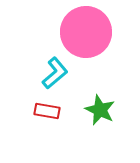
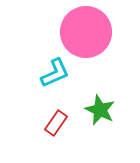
cyan L-shape: rotated 16 degrees clockwise
red rectangle: moved 9 px right, 12 px down; rotated 65 degrees counterclockwise
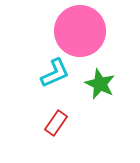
pink circle: moved 6 px left, 1 px up
green star: moved 26 px up
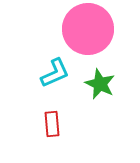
pink circle: moved 8 px right, 2 px up
red rectangle: moved 4 px left, 1 px down; rotated 40 degrees counterclockwise
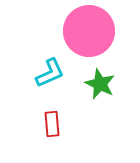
pink circle: moved 1 px right, 2 px down
cyan L-shape: moved 5 px left
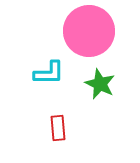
cyan L-shape: moved 1 px left; rotated 24 degrees clockwise
red rectangle: moved 6 px right, 4 px down
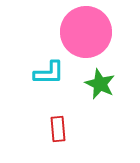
pink circle: moved 3 px left, 1 px down
red rectangle: moved 1 px down
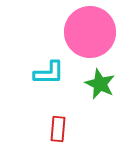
pink circle: moved 4 px right
red rectangle: rotated 10 degrees clockwise
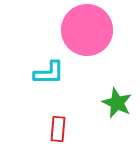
pink circle: moved 3 px left, 2 px up
green star: moved 17 px right, 19 px down
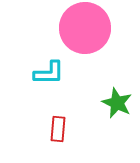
pink circle: moved 2 px left, 2 px up
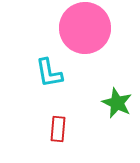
cyan L-shape: rotated 80 degrees clockwise
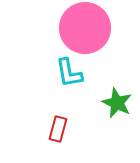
cyan L-shape: moved 20 px right
red rectangle: rotated 10 degrees clockwise
